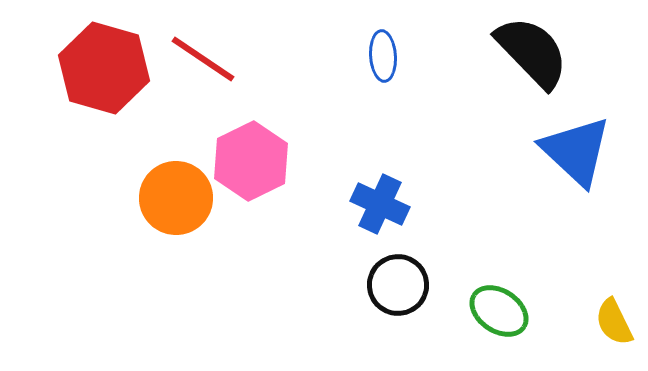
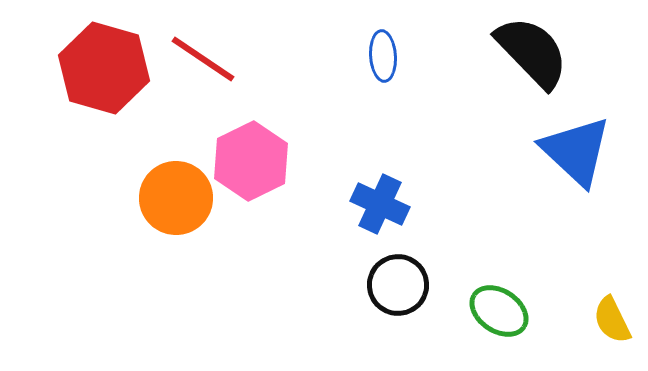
yellow semicircle: moved 2 px left, 2 px up
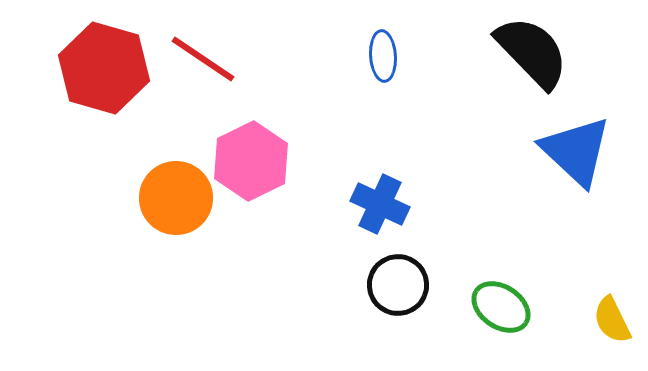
green ellipse: moved 2 px right, 4 px up
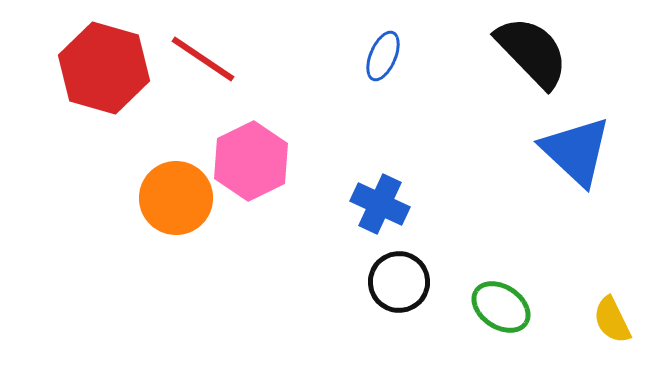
blue ellipse: rotated 27 degrees clockwise
black circle: moved 1 px right, 3 px up
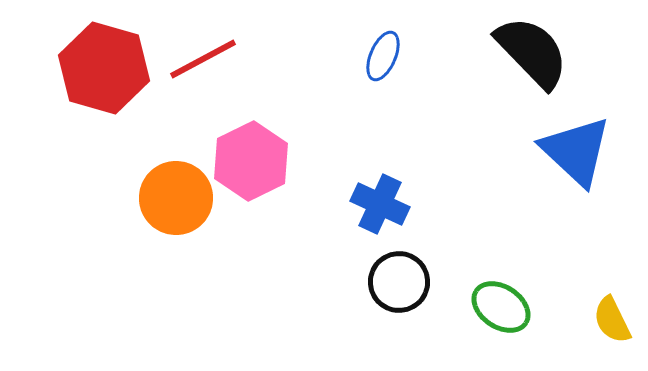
red line: rotated 62 degrees counterclockwise
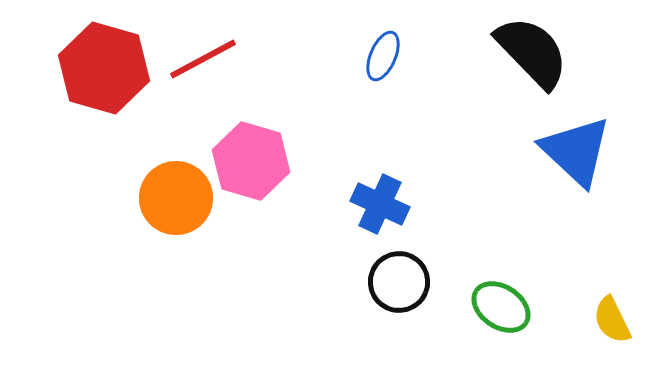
pink hexagon: rotated 18 degrees counterclockwise
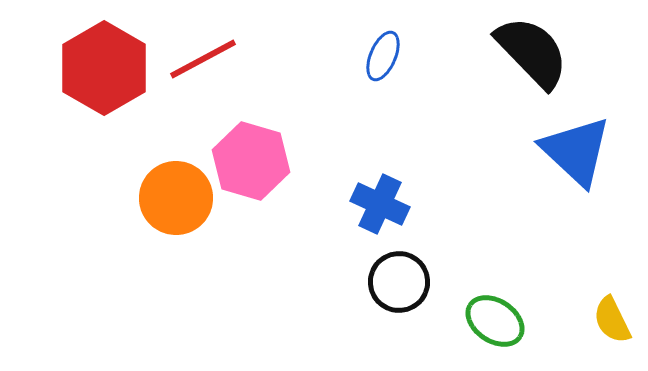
red hexagon: rotated 14 degrees clockwise
green ellipse: moved 6 px left, 14 px down
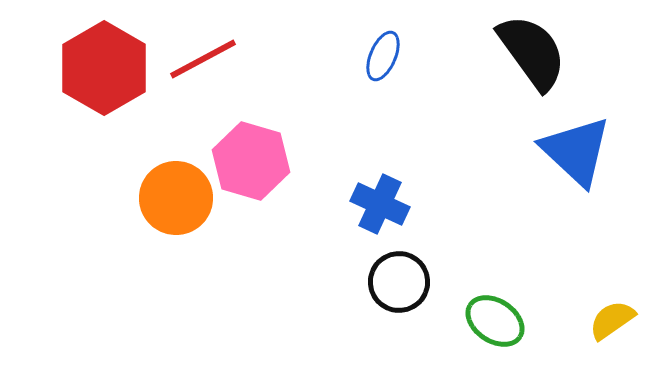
black semicircle: rotated 8 degrees clockwise
yellow semicircle: rotated 81 degrees clockwise
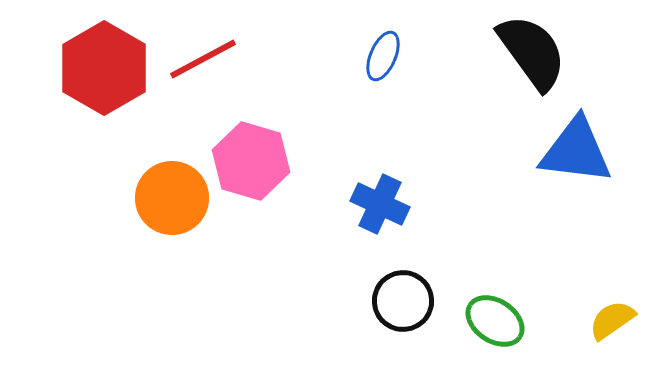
blue triangle: rotated 36 degrees counterclockwise
orange circle: moved 4 px left
black circle: moved 4 px right, 19 px down
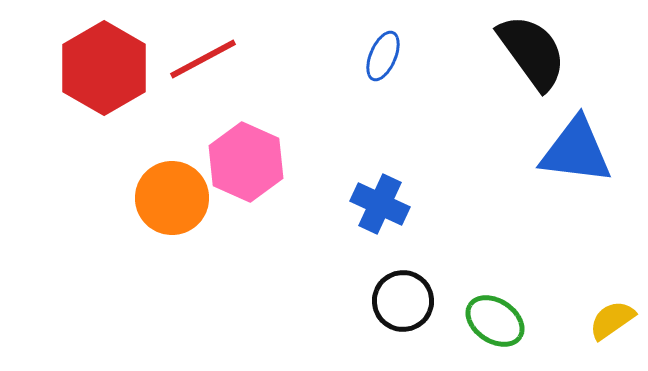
pink hexagon: moved 5 px left, 1 px down; rotated 8 degrees clockwise
